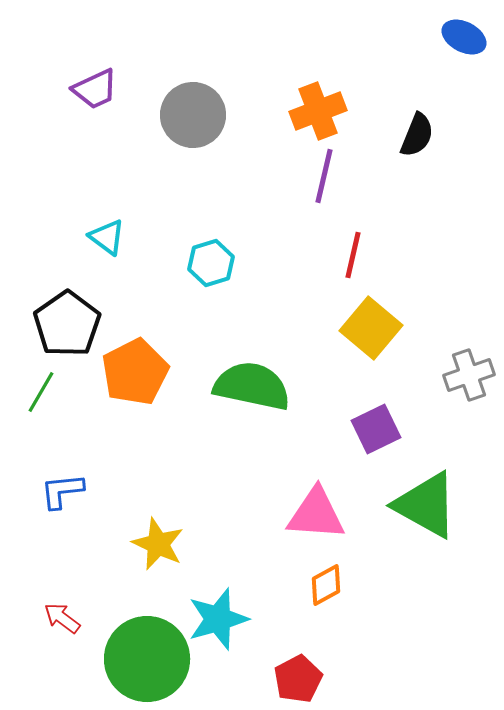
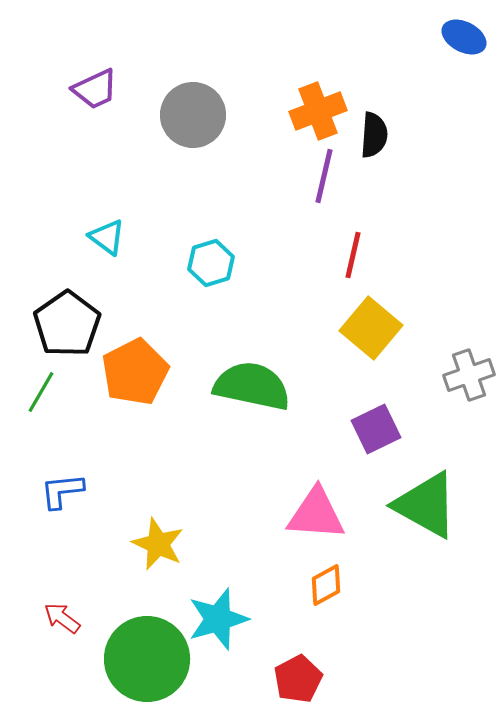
black semicircle: moved 43 px left; rotated 18 degrees counterclockwise
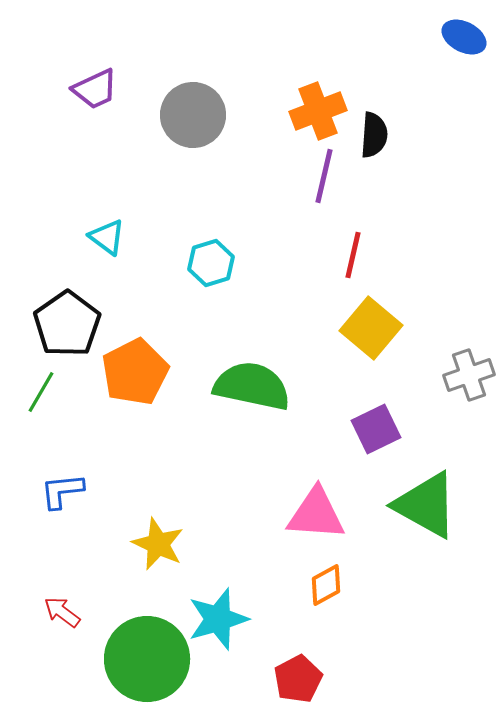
red arrow: moved 6 px up
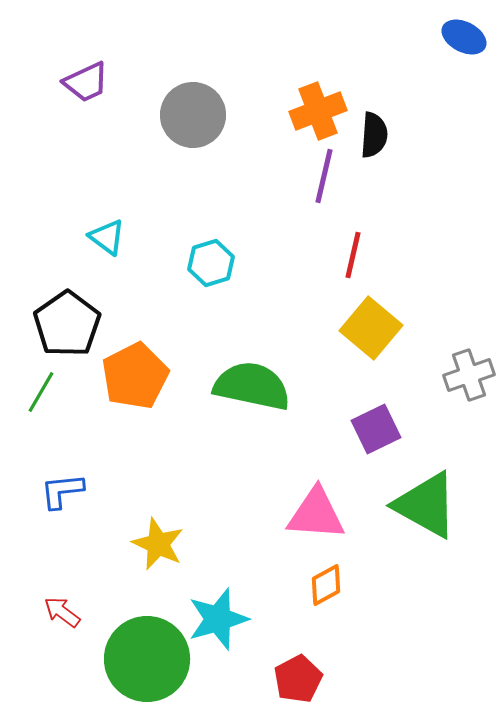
purple trapezoid: moved 9 px left, 7 px up
orange pentagon: moved 4 px down
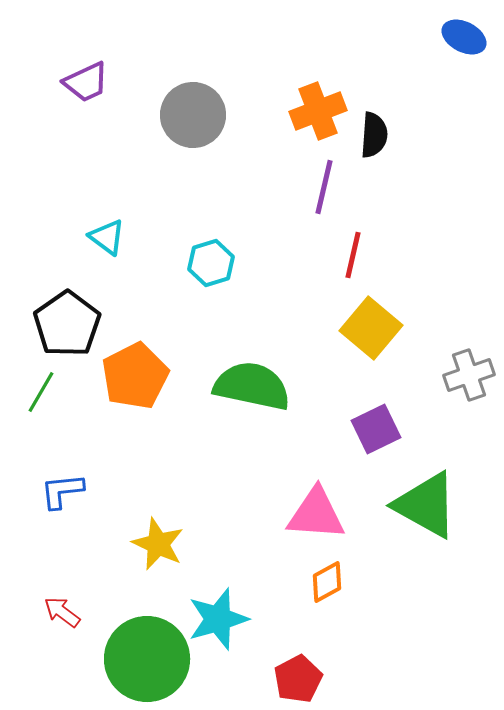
purple line: moved 11 px down
orange diamond: moved 1 px right, 3 px up
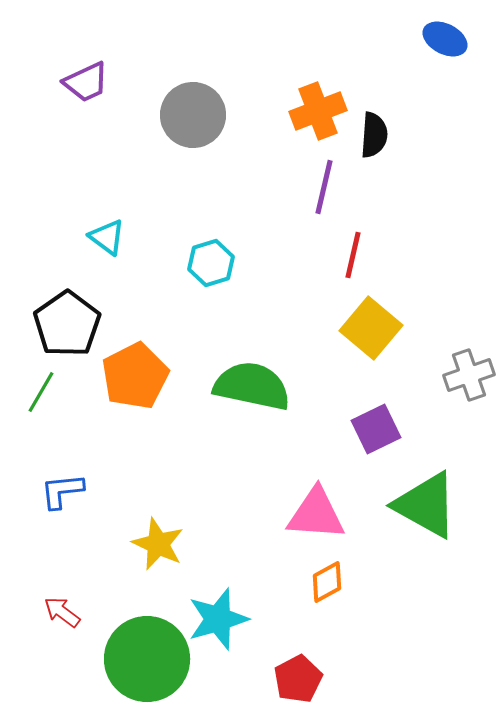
blue ellipse: moved 19 px left, 2 px down
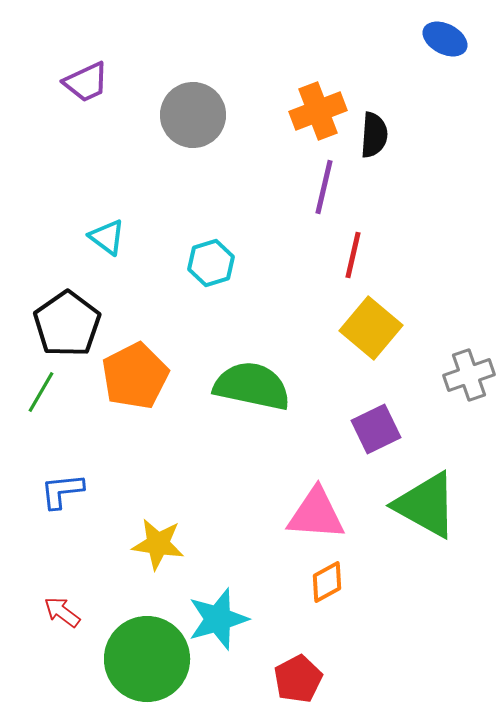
yellow star: rotated 16 degrees counterclockwise
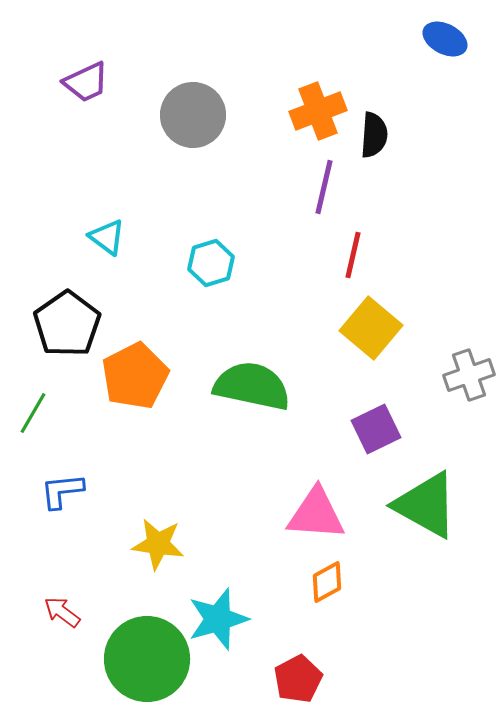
green line: moved 8 px left, 21 px down
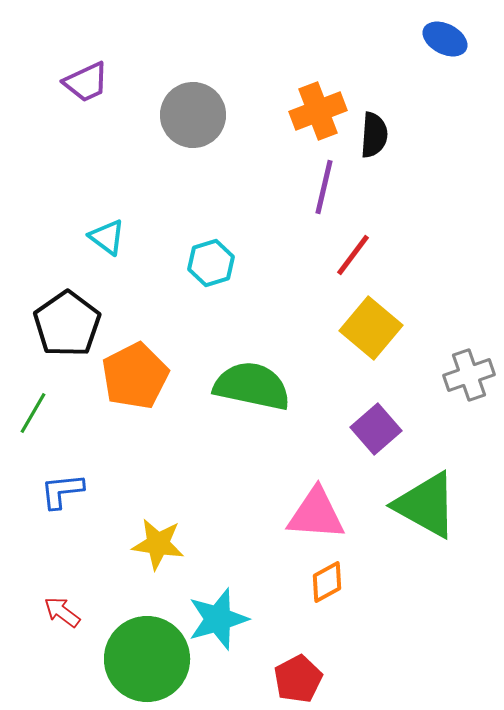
red line: rotated 24 degrees clockwise
purple square: rotated 15 degrees counterclockwise
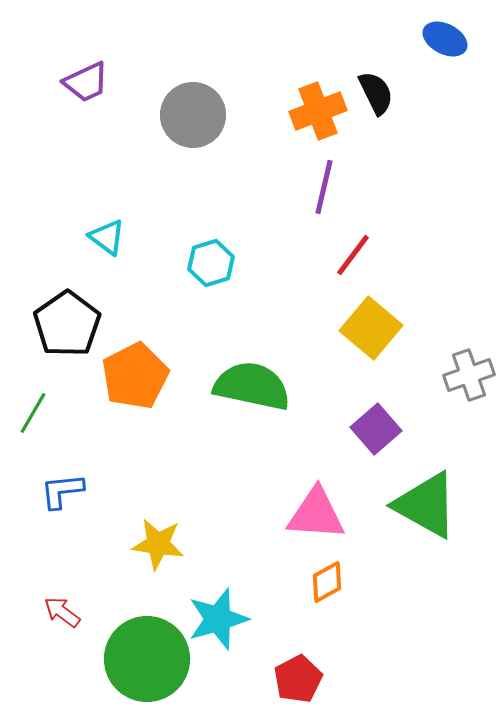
black semicircle: moved 2 px right, 42 px up; rotated 30 degrees counterclockwise
